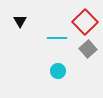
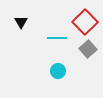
black triangle: moved 1 px right, 1 px down
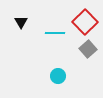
cyan line: moved 2 px left, 5 px up
cyan circle: moved 5 px down
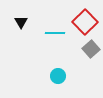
gray square: moved 3 px right
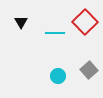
gray square: moved 2 px left, 21 px down
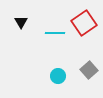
red square: moved 1 px left, 1 px down; rotated 10 degrees clockwise
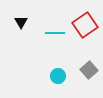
red square: moved 1 px right, 2 px down
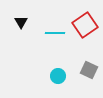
gray square: rotated 24 degrees counterclockwise
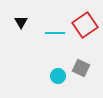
gray square: moved 8 px left, 2 px up
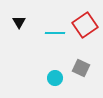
black triangle: moved 2 px left
cyan circle: moved 3 px left, 2 px down
